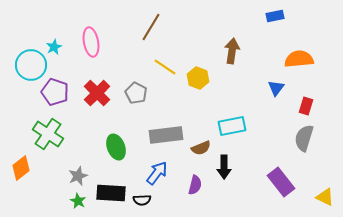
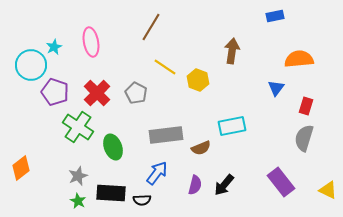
yellow hexagon: moved 2 px down
green cross: moved 30 px right, 7 px up
green ellipse: moved 3 px left
black arrow: moved 18 px down; rotated 40 degrees clockwise
yellow triangle: moved 3 px right, 7 px up
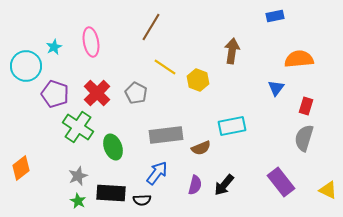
cyan circle: moved 5 px left, 1 px down
purple pentagon: moved 2 px down
